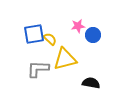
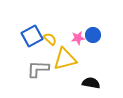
pink star: moved 12 px down
blue square: moved 2 px left, 2 px down; rotated 20 degrees counterclockwise
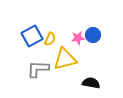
yellow semicircle: rotated 72 degrees clockwise
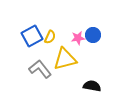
yellow semicircle: moved 2 px up
gray L-shape: moved 2 px right; rotated 50 degrees clockwise
black semicircle: moved 1 px right, 3 px down
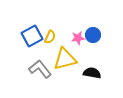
black semicircle: moved 13 px up
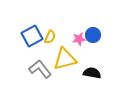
pink star: moved 1 px right, 1 px down
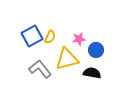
blue circle: moved 3 px right, 15 px down
yellow triangle: moved 2 px right
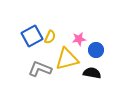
gray L-shape: rotated 30 degrees counterclockwise
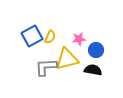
gray L-shape: moved 6 px right, 2 px up; rotated 25 degrees counterclockwise
black semicircle: moved 1 px right, 3 px up
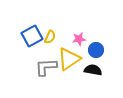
yellow triangle: moved 2 px right; rotated 20 degrees counterclockwise
